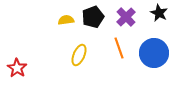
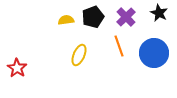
orange line: moved 2 px up
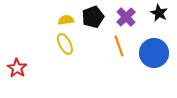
yellow ellipse: moved 14 px left, 11 px up; rotated 50 degrees counterclockwise
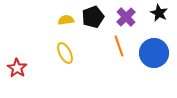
yellow ellipse: moved 9 px down
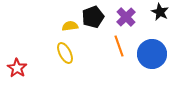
black star: moved 1 px right, 1 px up
yellow semicircle: moved 4 px right, 6 px down
blue circle: moved 2 px left, 1 px down
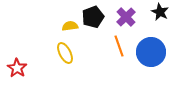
blue circle: moved 1 px left, 2 px up
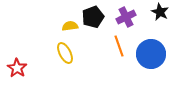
purple cross: rotated 18 degrees clockwise
blue circle: moved 2 px down
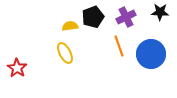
black star: rotated 24 degrees counterclockwise
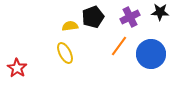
purple cross: moved 4 px right
orange line: rotated 55 degrees clockwise
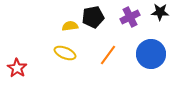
black pentagon: rotated 10 degrees clockwise
orange line: moved 11 px left, 9 px down
yellow ellipse: rotated 40 degrees counterclockwise
